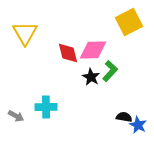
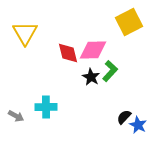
black semicircle: rotated 56 degrees counterclockwise
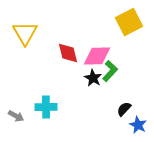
pink diamond: moved 4 px right, 6 px down
black star: moved 2 px right, 1 px down
black semicircle: moved 8 px up
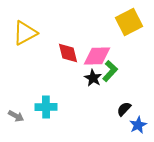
yellow triangle: rotated 32 degrees clockwise
blue star: rotated 18 degrees clockwise
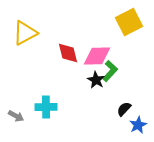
black star: moved 3 px right, 2 px down
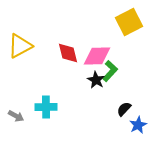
yellow triangle: moved 5 px left, 13 px down
